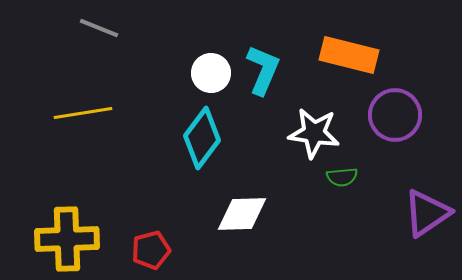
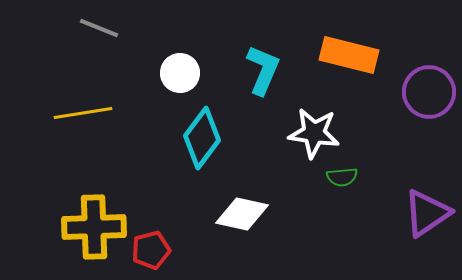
white circle: moved 31 px left
purple circle: moved 34 px right, 23 px up
white diamond: rotated 14 degrees clockwise
yellow cross: moved 27 px right, 12 px up
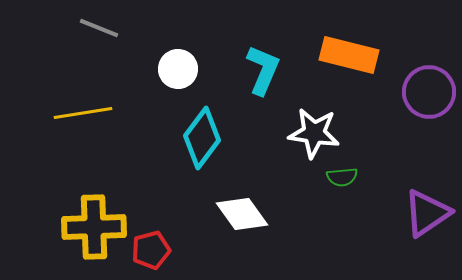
white circle: moved 2 px left, 4 px up
white diamond: rotated 42 degrees clockwise
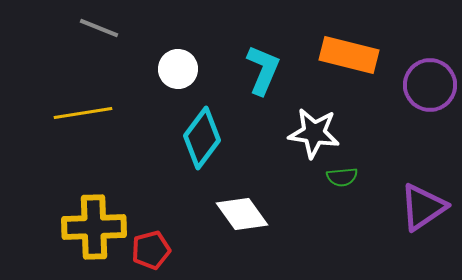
purple circle: moved 1 px right, 7 px up
purple triangle: moved 4 px left, 6 px up
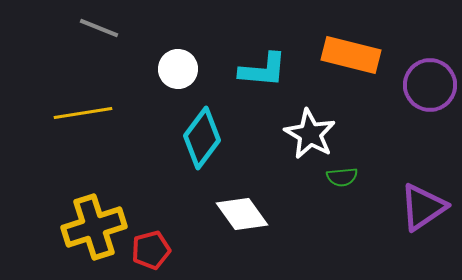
orange rectangle: moved 2 px right
cyan L-shape: rotated 72 degrees clockwise
white star: moved 4 px left, 1 px down; rotated 21 degrees clockwise
yellow cross: rotated 16 degrees counterclockwise
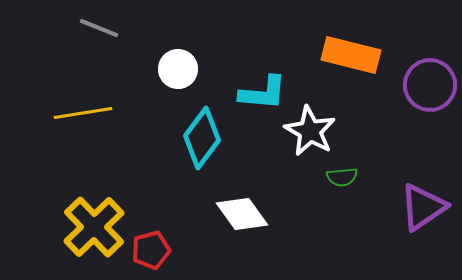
cyan L-shape: moved 23 px down
white star: moved 3 px up
yellow cross: rotated 26 degrees counterclockwise
